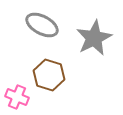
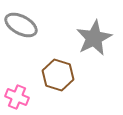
gray ellipse: moved 21 px left
brown hexagon: moved 9 px right
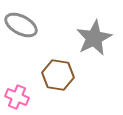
brown hexagon: rotated 8 degrees counterclockwise
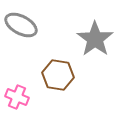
gray star: moved 1 px right, 1 px down; rotated 9 degrees counterclockwise
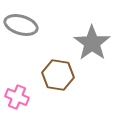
gray ellipse: rotated 12 degrees counterclockwise
gray star: moved 3 px left, 4 px down
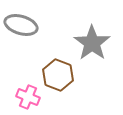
brown hexagon: rotated 12 degrees clockwise
pink cross: moved 11 px right
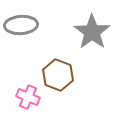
gray ellipse: rotated 20 degrees counterclockwise
gray star: moved 11 px up
